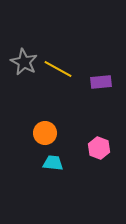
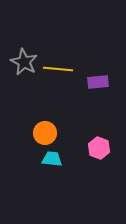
yellow line: rotated 24 degrees counterclockwise
purple rectangle: moved 3 px left
cyan trapezoid: moved 1 px left, 4 px up
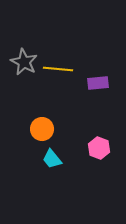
purple rectangle: moved 1 px down
orange circle: moved 3 px left, 4 px up
cyan trapezoid: rotated 135 degrees counterclockwise
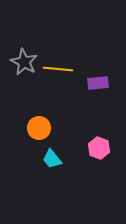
orange circle: moved 3 px left, 1 px up
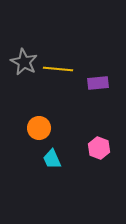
cyan trapezoid: rotated 15 degrees clockwise
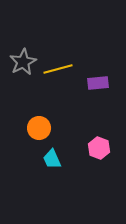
gray star: moved 1 px left; rotated 16 degrees clockwise
yellow line: rotated 20 degrees counterclockwise
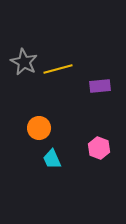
gray star: moved 1 px right; rotated 16 degrees counterclockwise
purple rectangle: moved 2 px right, 3 px down
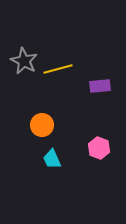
gray star: moved 1 px up
orange circle: moved 3 px right, 3 px up
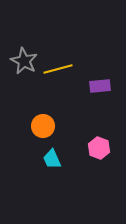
orange circle: moved 1 px right, 1 px down
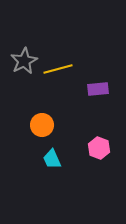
gray star: rotated 16 degrees clockwise
purple rectangle: moved 2 px left, 3 px down
orange circle: moved 1 px left, 1 px up
